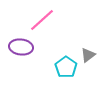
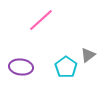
pink line: moved 1 px left
purple ellipse: moved 20 px down
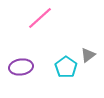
pink line: moved 1 px left, 2 px up
purple ellipse: rotated 15 degrees counterclockwise
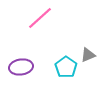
gray triangle: rotated 14 degrees clockwise
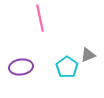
pink line: rotated 60 degrees counterclockwise
cyan pentagon: moved 1 px right
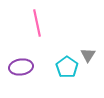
pink line: moved 3 px left, 5 px down
gray triangle: rotated 35 degrees counterclockwise
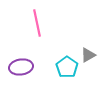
gray triangle: rotated 28 degrees clockwise
